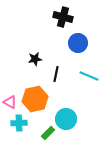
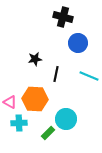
orange hexagon: rotated 15 degrees clockwise
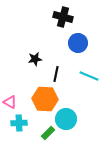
orange hexagon: moved 10 px right
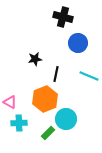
orange hexagon: rotated 25 degrees counterclockwise
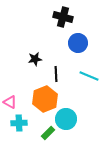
black line: rotated 14 degrees counterclockwise
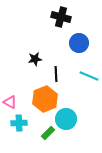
black cross: moved 2 px left
blue circle: moved 1 px right
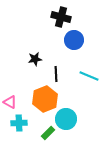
blue circle: moved 5 px left, 3 px up
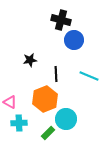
black cross: moved 3 px down
black star: moved 5 px left, 1 px down
